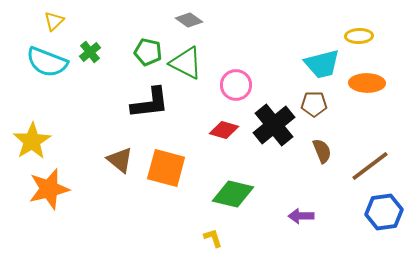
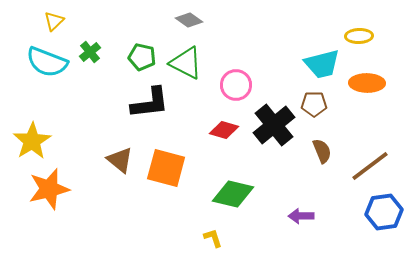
green pentagon: moved 6 px left, 5 px down
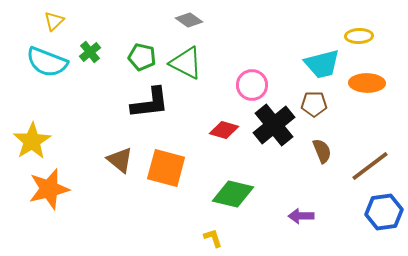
pink circle: moved 16 px right
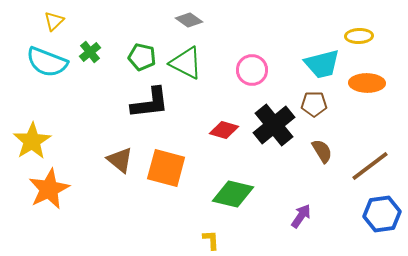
pink circle: moved 15 px up
brown semicircle: rotated 10 degrees counterclockwise
orange star: rotated 12 degrees counterclockwise
blue hexagon: moved 2 px left, 2 px down
purple arrow: rotated 125 degrees clockwise
yellow L-shape: moved 2 px left, 2 px down; rotated 15 degrees clockwise
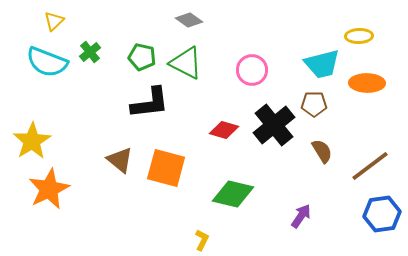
yellow L-shape: moved 9 px left; rotated 30 degrees clockwise
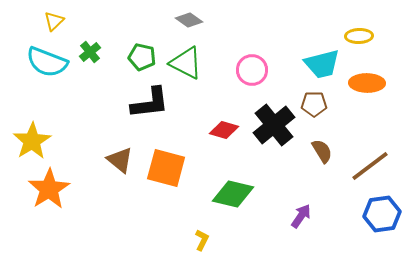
orange star: rotated 6 degrees counterclockwise
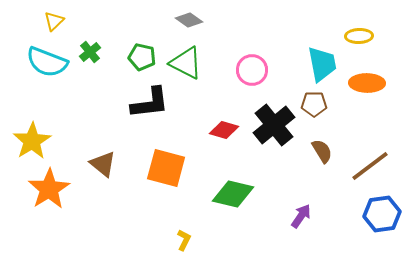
cyan trapezoid: rotated 87 degrees counterclockwise
brown triangle: moved 17 px left, 4 px down
yellow L-shape: moved 18 px left
